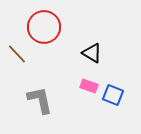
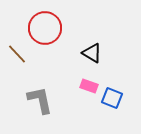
red circle: moved 1 px right, 1 px down
blue square: moved 1 px left, 3 px down
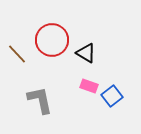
red circle: moved 7 px right, 12 px down
black triangle: moved 6 px left
blue square: moved 2 px up; rotated 30 degrees clockwise
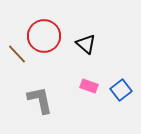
red circle: moved 8 px left, 4 px up
black triangle: moved 9 px up; rotated 10 degrees clockwise
blue square: moved 9 px right, 6 px up
